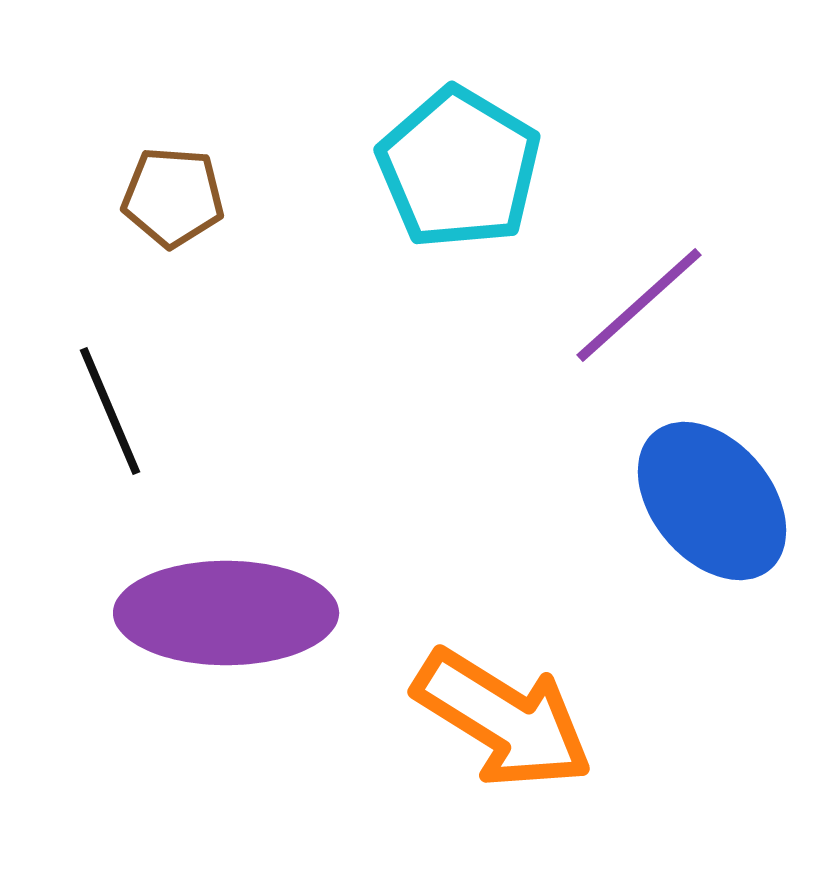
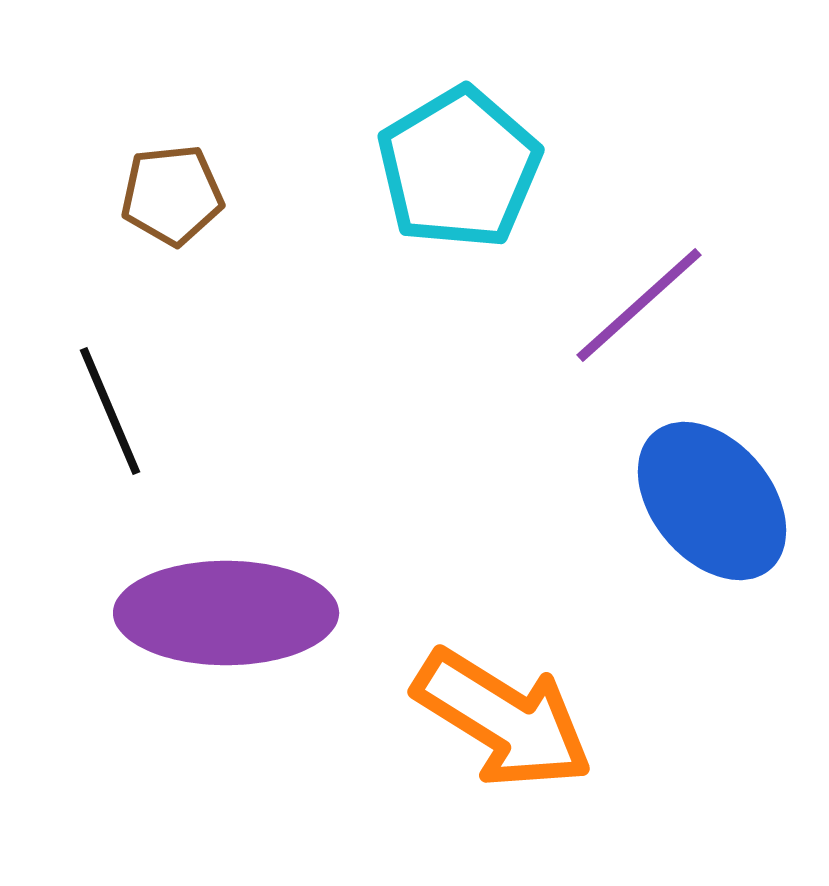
cyan pentagon: rotated 10 degrees clockwise
brown pentagon: moved 1 px left, 2 px up; rotated 10 degrees counterclockwise
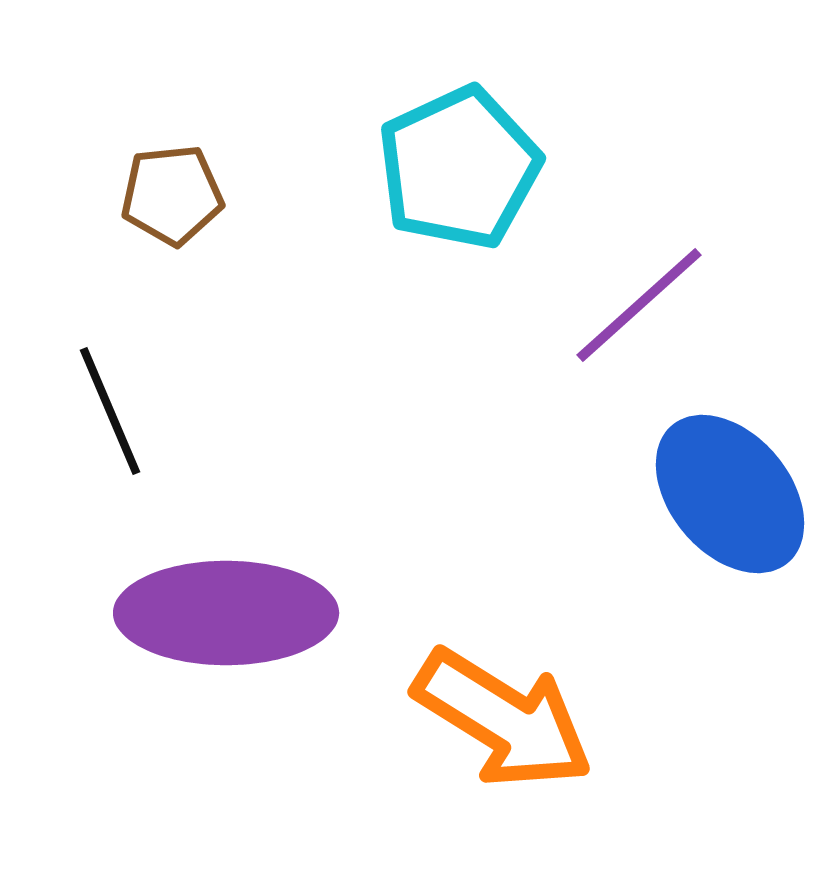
cyan pentagon: rotated 6 degrees clockwise
blue ellipse: moved 18 px right, 7 px up
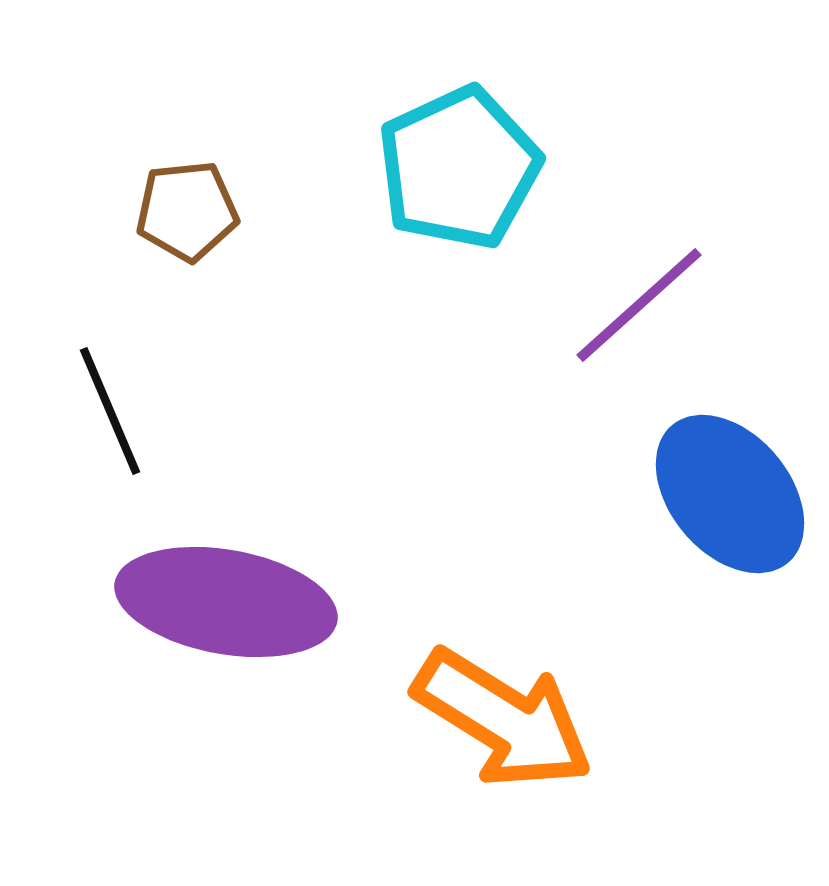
brown pentagon: moved 15 px right, 16 px down
purple ellipse: moved 11 px up; rotated 10 degrees clockwise
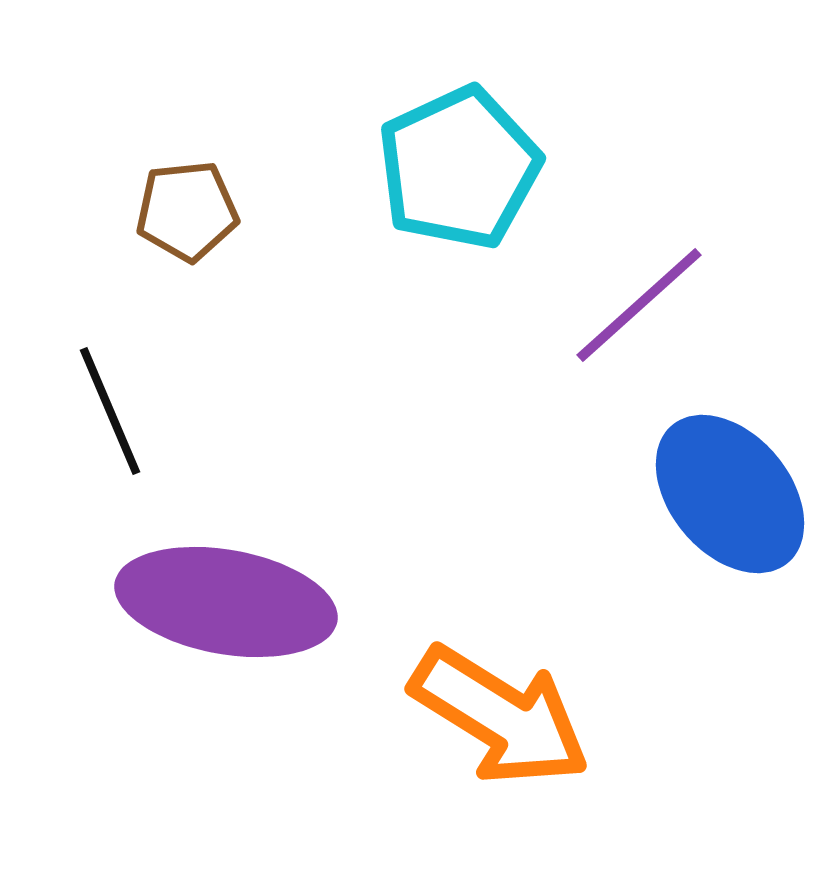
orange arrow: moved 3 px left, 3 px up
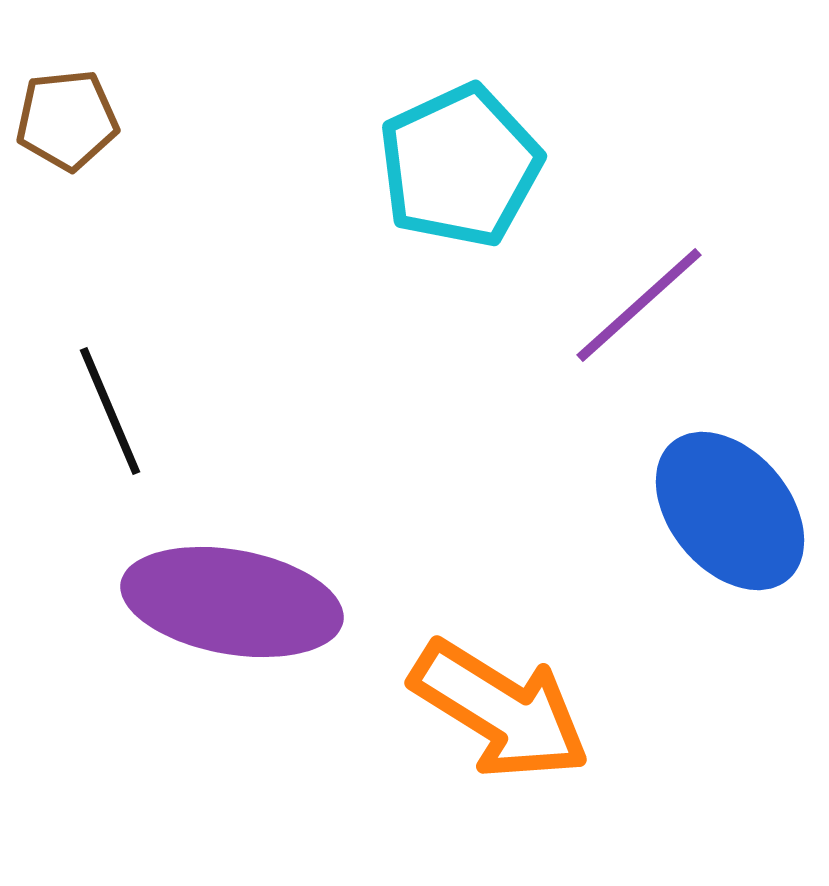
cyan pentagon: moved 1 px right, 2 px up
brown pentagon: moved 120 px left, 91 px up
blue ellipse: moved 17 px down
purple ellipse: moved 6 px right
orange arrow: moved 6 px up
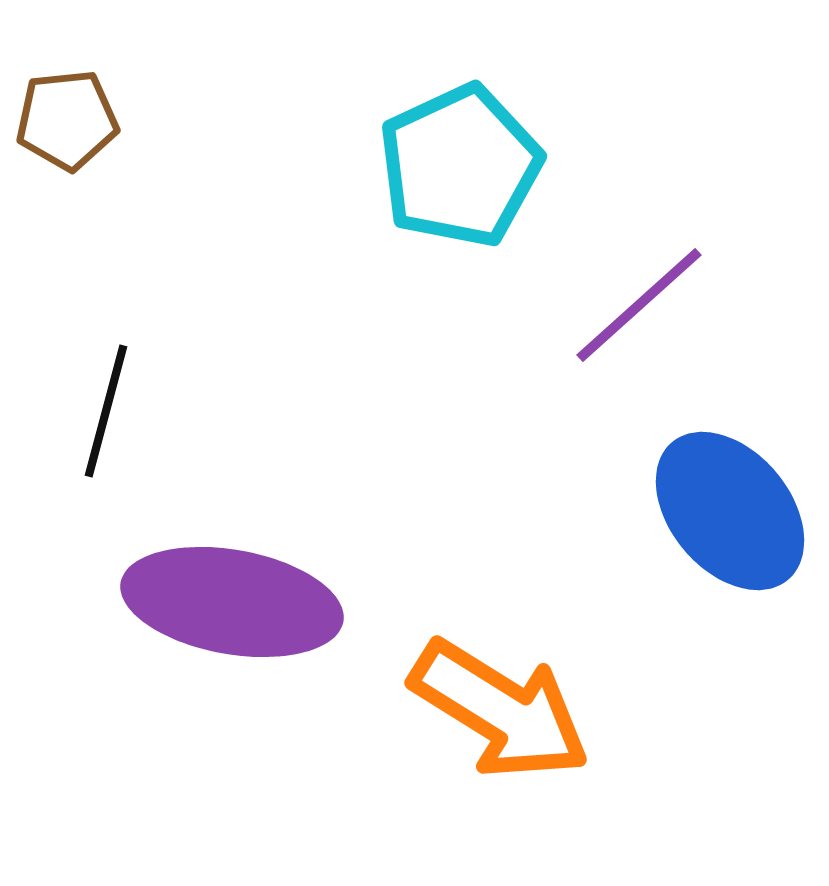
black line: moved 4 px left; rotated 38 degrees clockwise
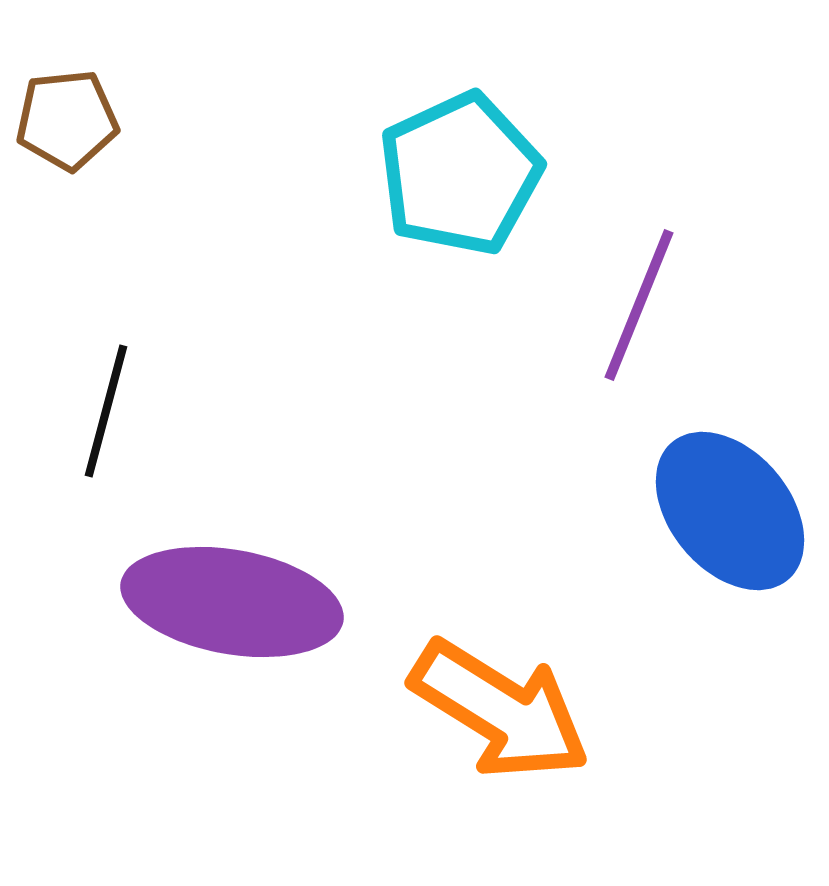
cyan pentagon: moved 8 px down
purple line: rotated 26 degrees counterclockwise
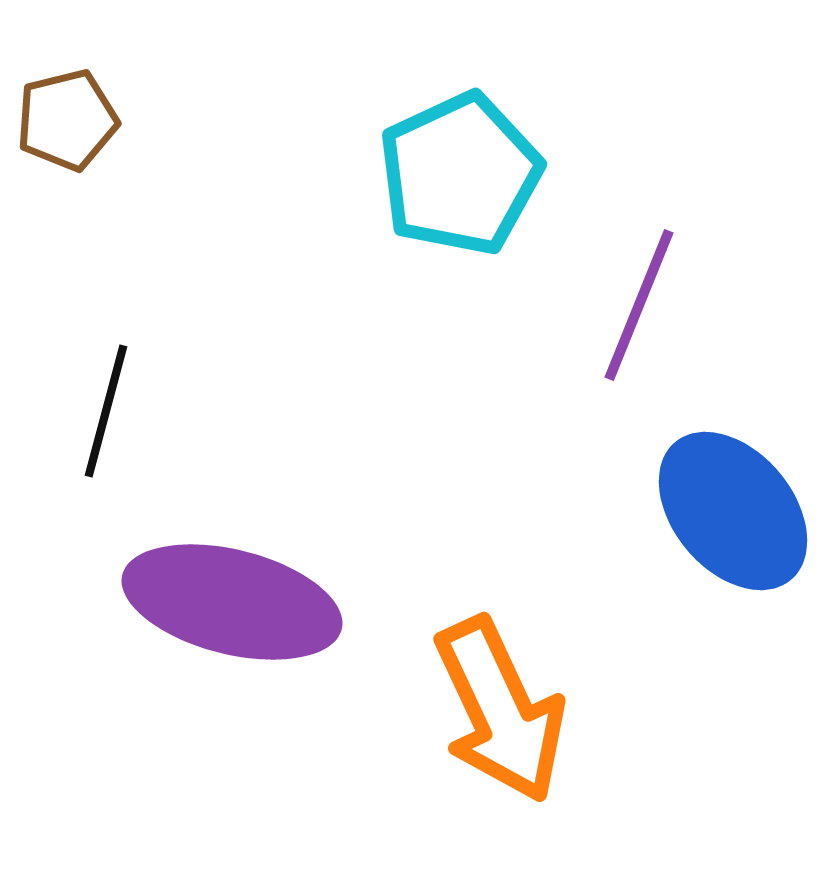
brown pentagon: rotated 8 degrees counterclockwise
blue ellipse: moved 3 px right
purple ellipse: rotated 4 degrees clockwise
orange arrow: rotated 33 degrees clockwise
